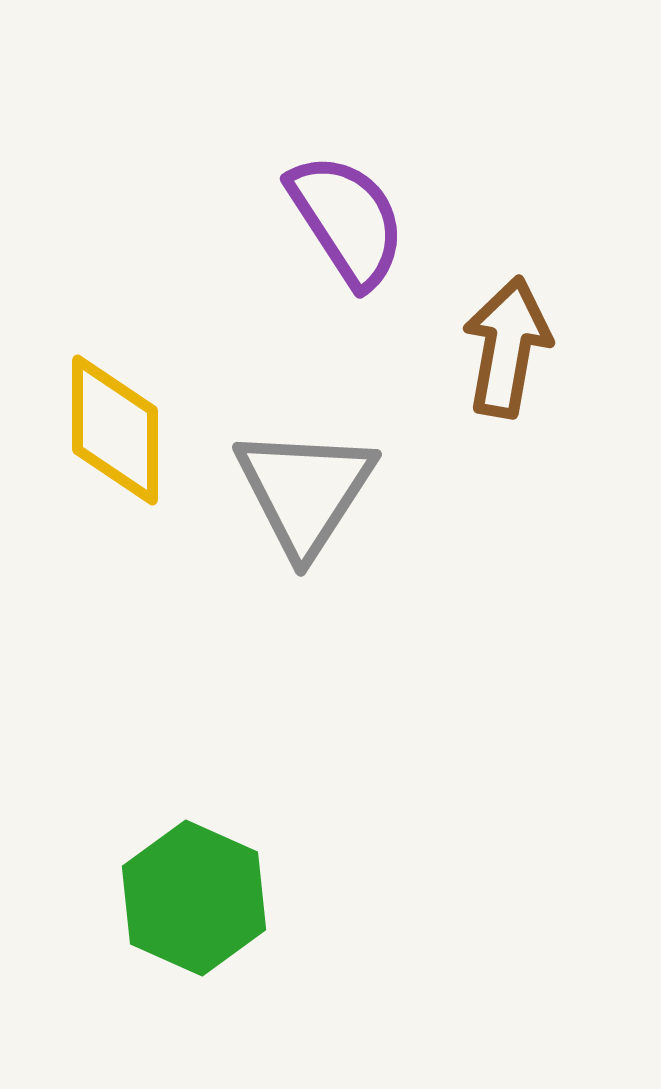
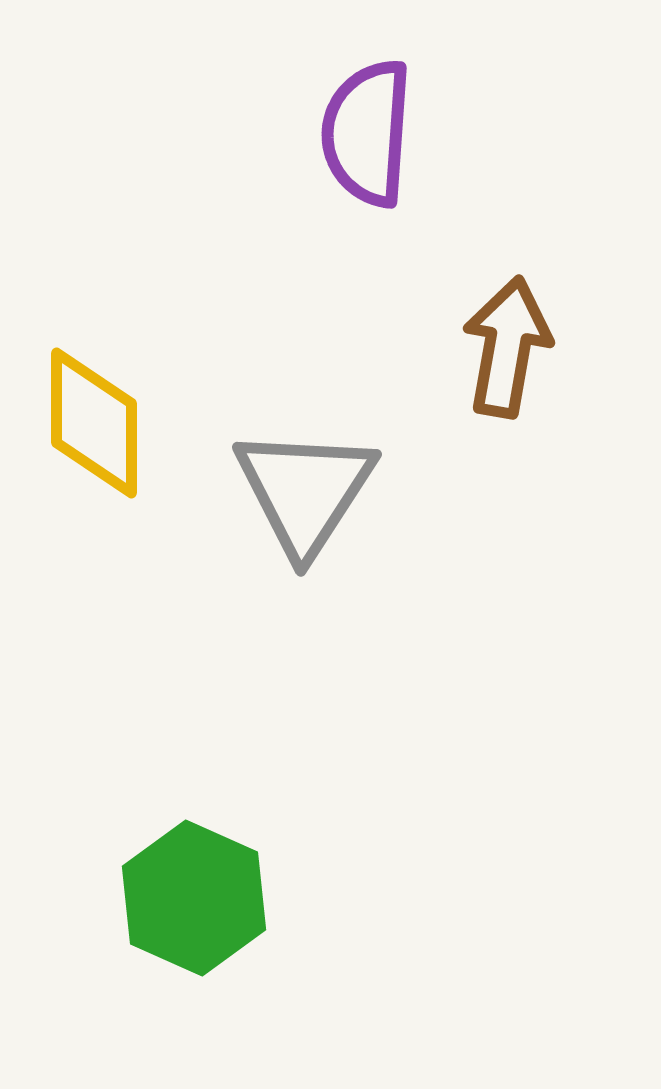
purple semicircle: moved 20 px right, 87 px up; rotated 143 degrees counterclockwise
yellow diamond: moved 21 px left, 7 px up
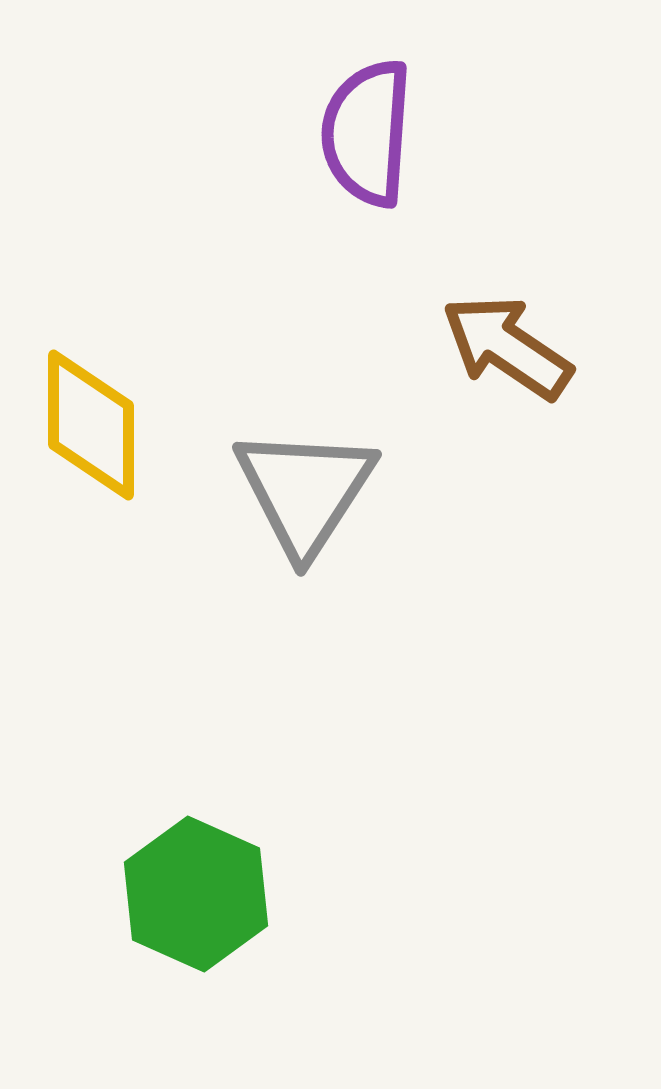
brown arrow: rotated 66 degrees counterclockwise
yellow diamond: moved 3 px left, 2 px down
green hexagon: moved 2 px right, 4 px up
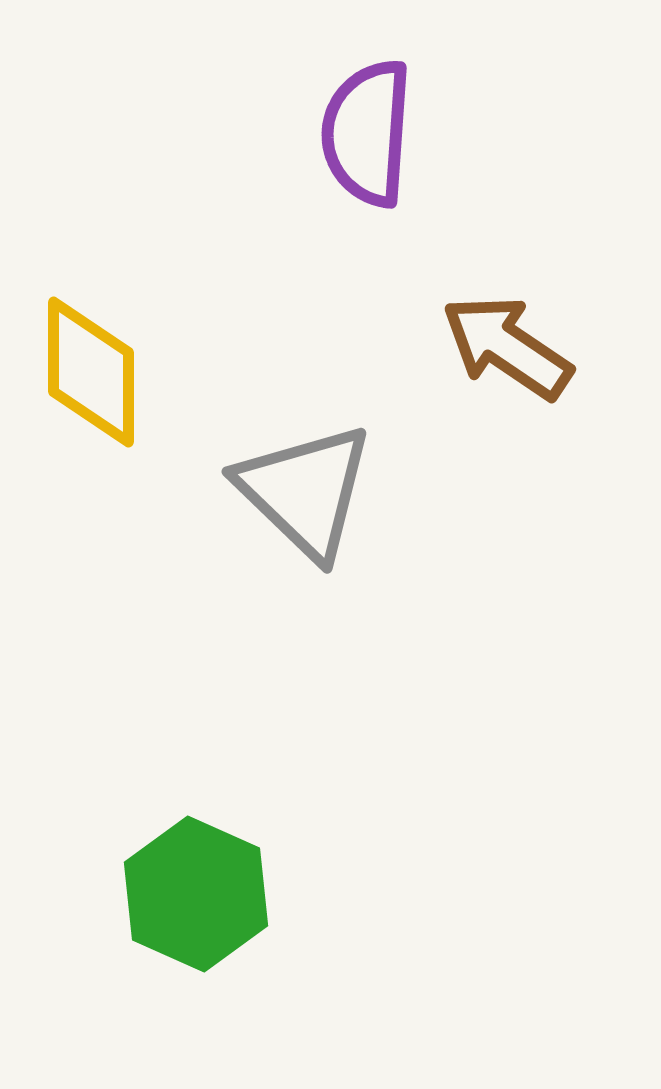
yellow diamond: moved 53 px up
gray triangle: rotated 19 degrees counterclockwise
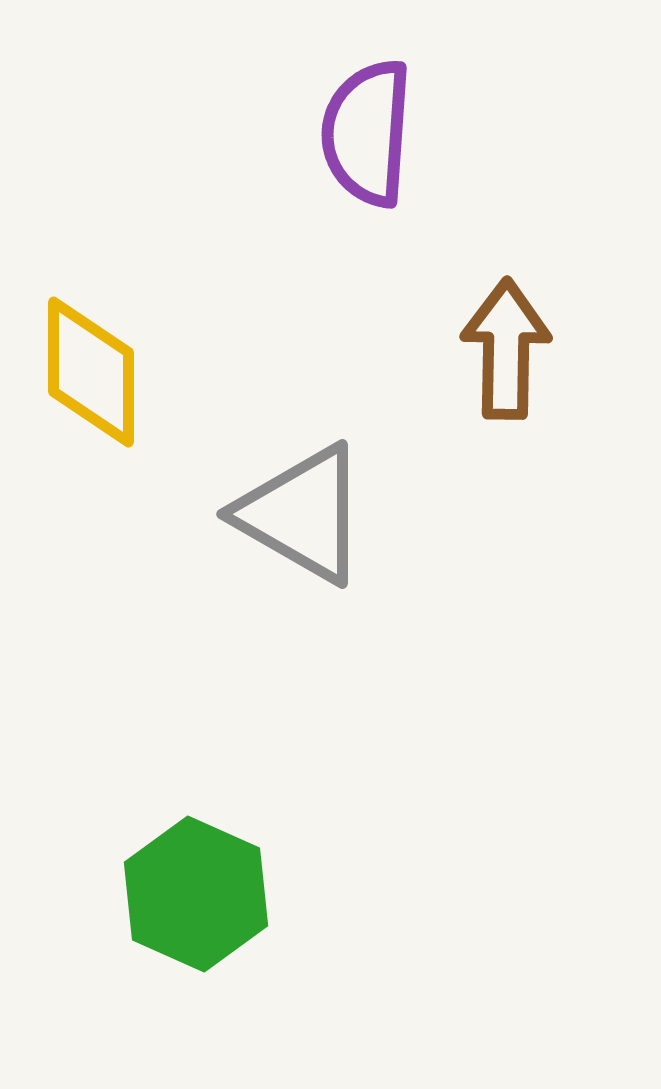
brown arrow: moved 1 px left, 2 px down; rotated 57 degrees clockwise
gray triangle: moved 3 px left, 23 px down; rotated 14 degrees counterclockwise
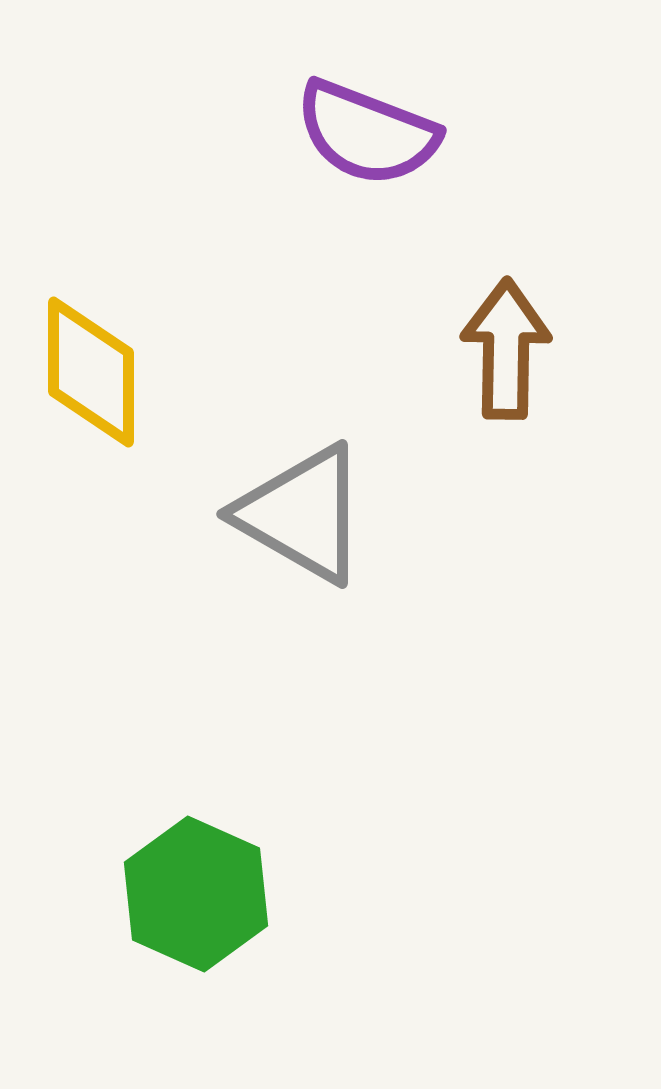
purple semicircle: rotated 73 degrees counterclockwise
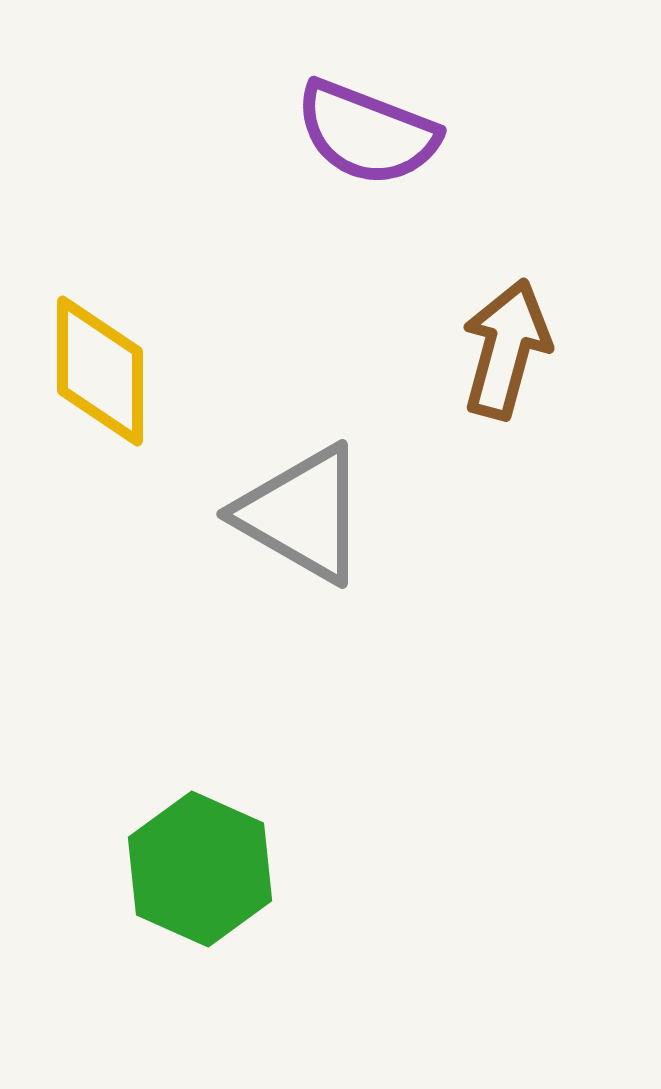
brown arrow: rotated 14 degrees clockwise
yellow diamond: moved 9 px right, 1 px up
green hexagon: moved 4 px right, 25 px up
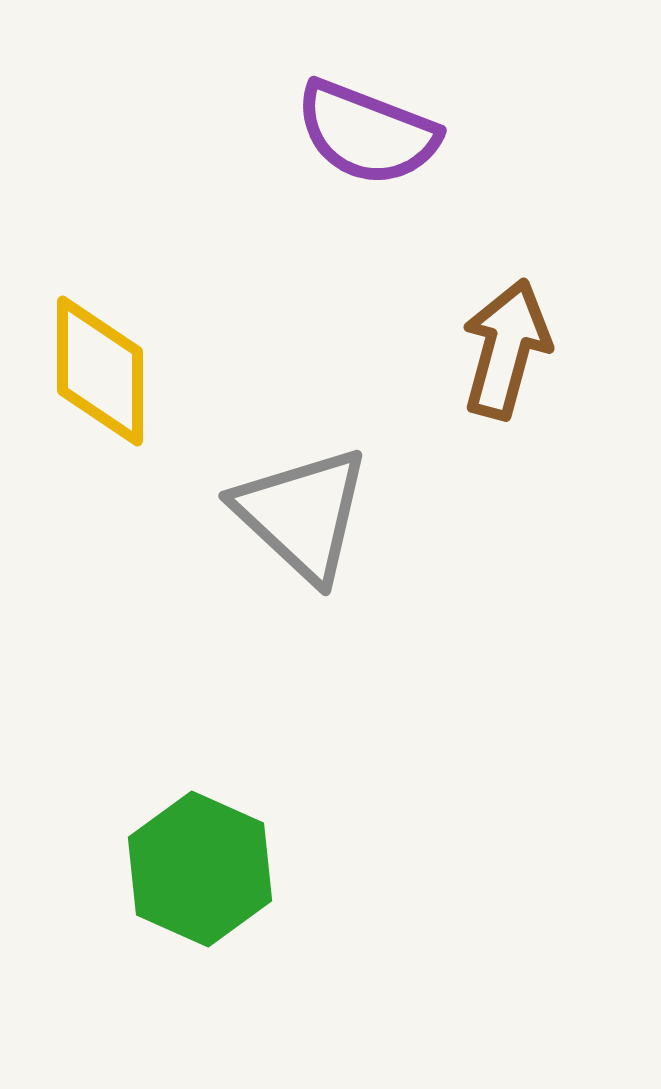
gray triangle: rotated 13 degrees clockwise
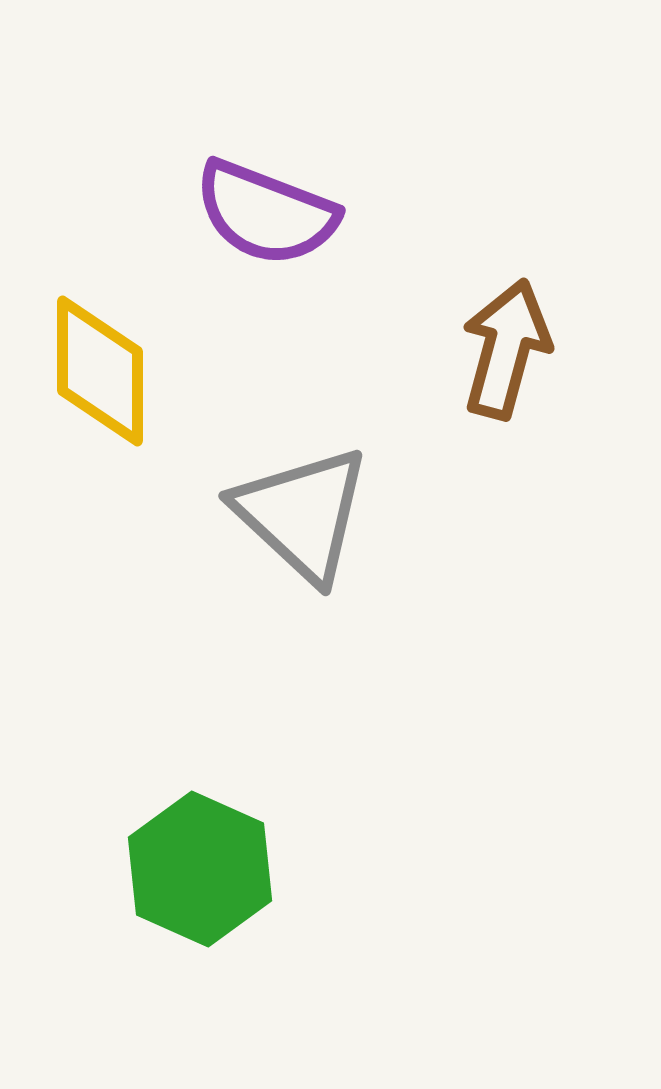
purple semicircle: moved 101 px left, 80 px down
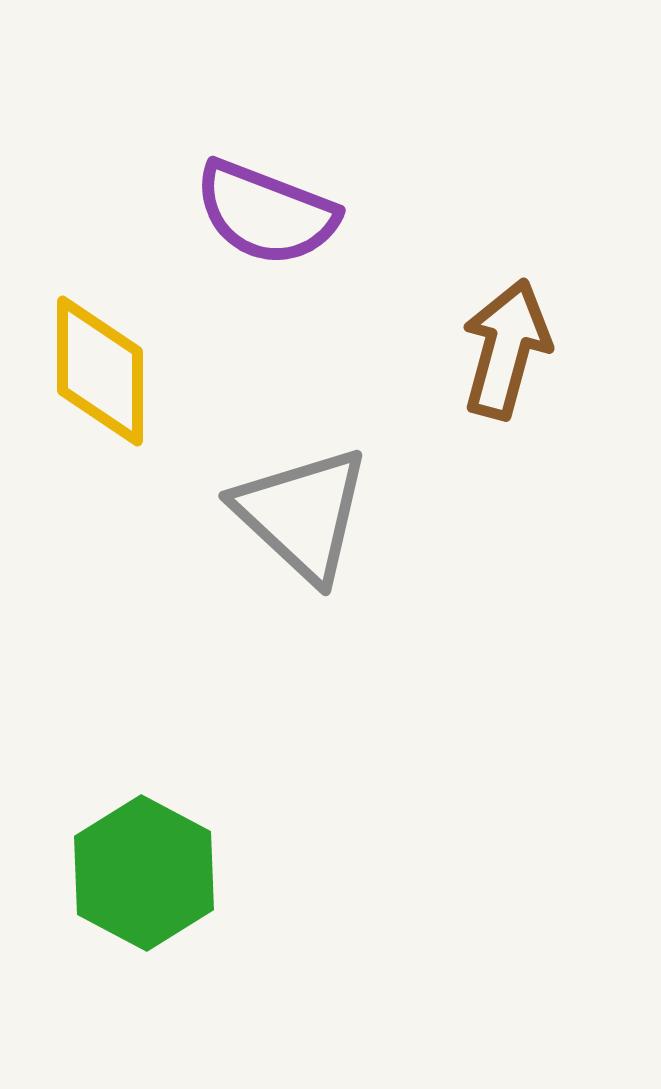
green hexagon: moved 56 px left, 4 px down; rotated 4 degrees clockwise
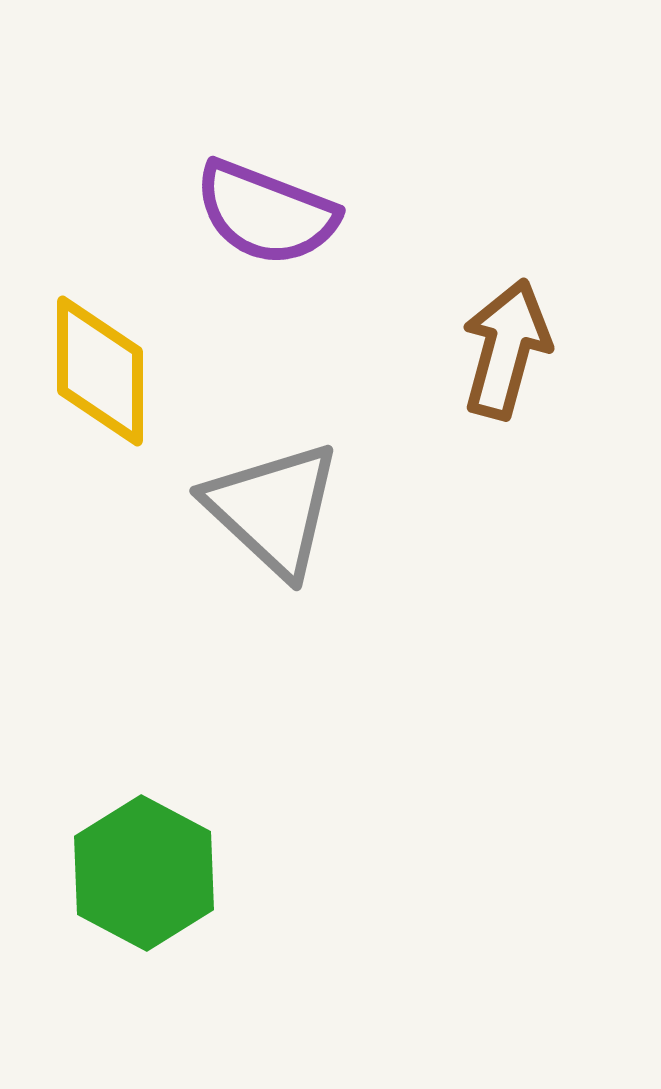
gray triangle: moved 29 px left, 5 px up
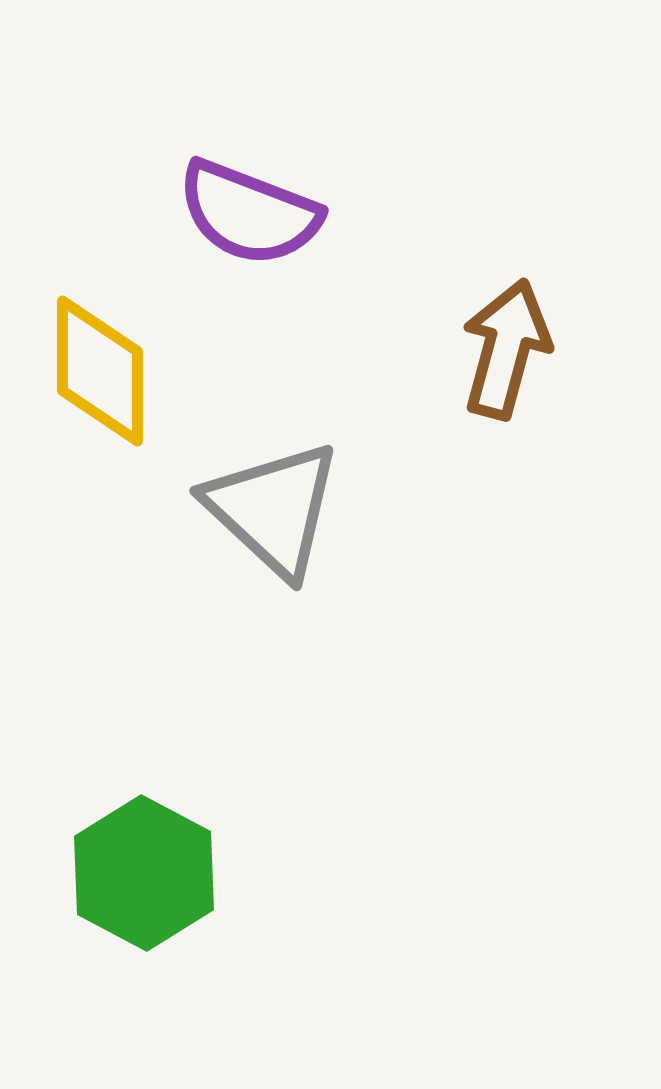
purple semicircle: moved 17 px left
